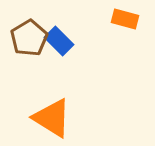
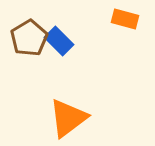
orange triangle: moved 16 px right; rotated 51 degrees clockwise
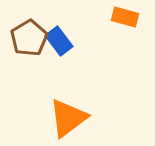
orange rectangle: moved 2 px up
blue rectangle: rotated 8 degrees clockwise
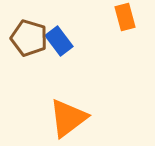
orange rectangle: rotated 60 degrees clockwise
brown pentagon: rotated 24 degrees counterclockwise
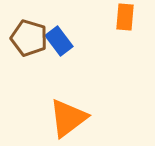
orange rectangle: rotated 20 degrees clockwise
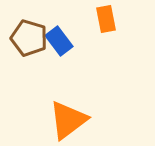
orange rectangle: moved 19 px left, 2 px down; rotated 16 degrees counterclockwise
orange triangle: moved 2 px down
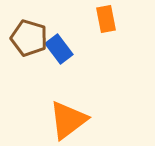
blue rectangle: moved 8 px down
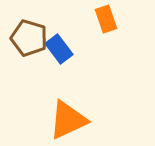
orange rectangle: rotated 8 degrees counterclockwise
orange triangle: rotated 12 degrees clockwise
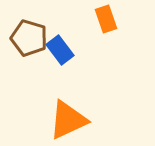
blue rectangle: moved 1 px right, 1 px down
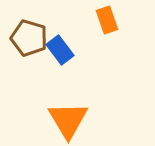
orange rectangle: moved 1 px right, 1 px down
orange triangle: rotated 36 degrees counterclockwise
